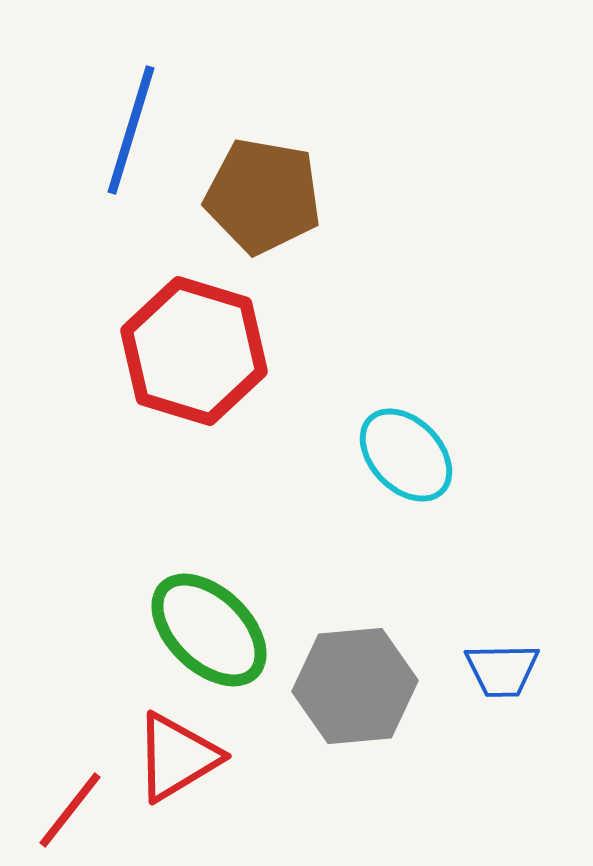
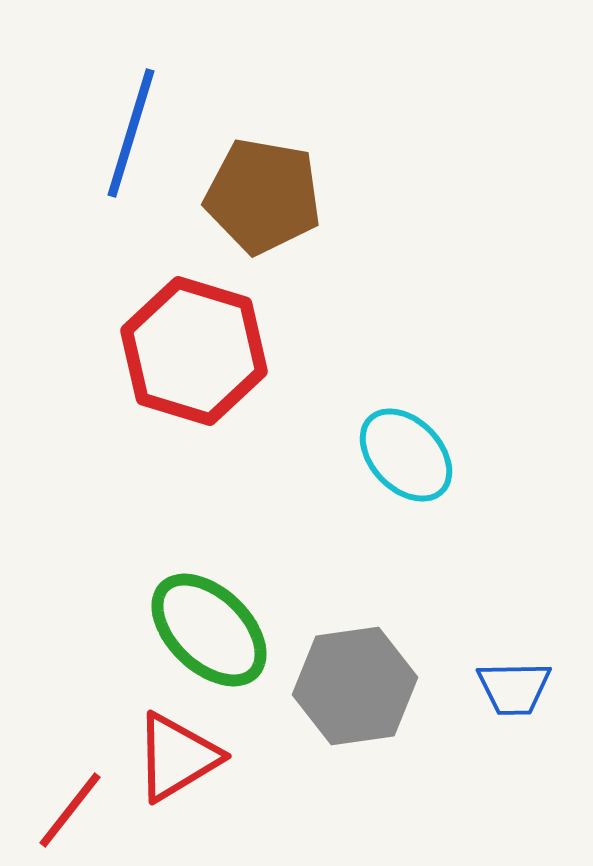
blue line: moved 3 px down
blue trapezoid: moved 12 px right, 18 px down
gray hexagon: rotated 3 degrees counterclockwise
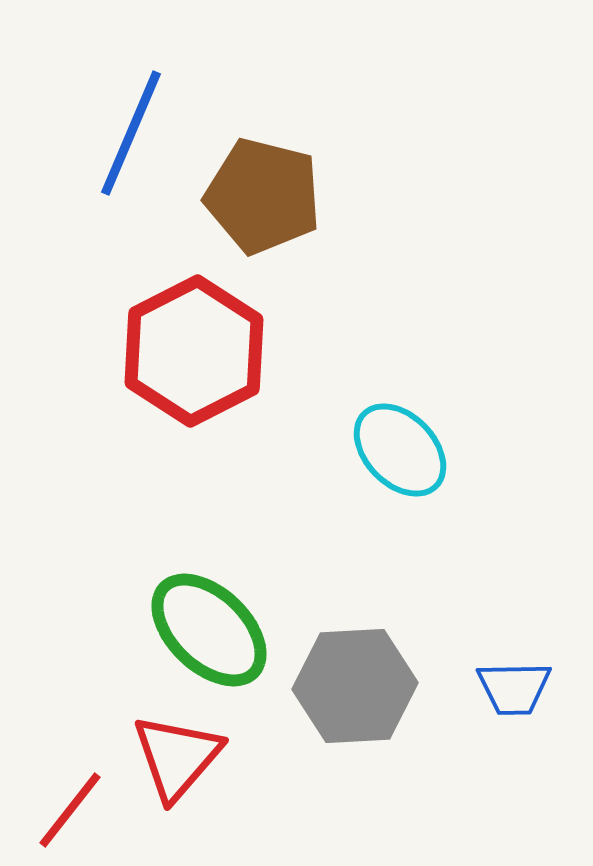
blue line: rotated 6 degrees clockwise
brown pentagon: rotated 4 degrees clockwise
red hexagon: rotated 16 degrees clockwise
cyan ellipse: moved 6 px left, 5 px up
gray hexagon: rotated 5 degrees clockwise
red triangle: rotated 18 degrees counterclockwise
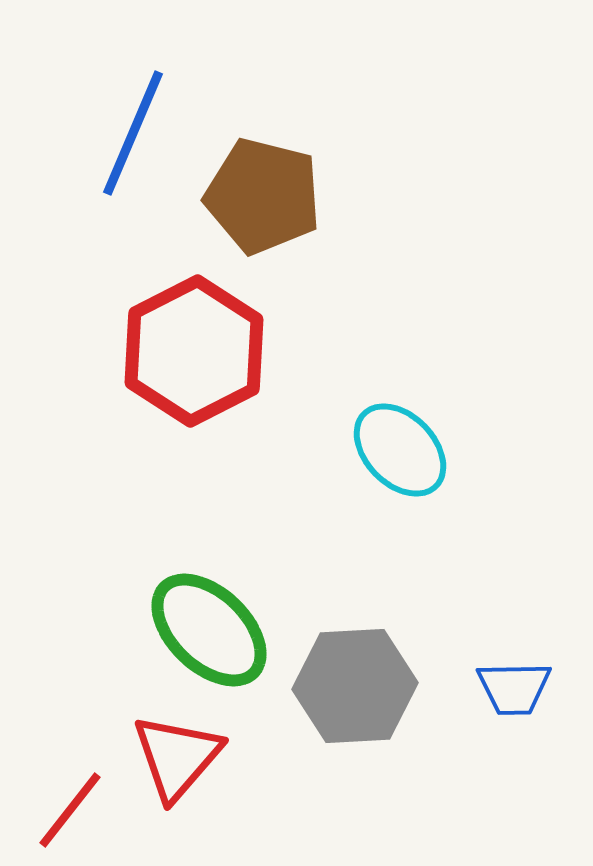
blue line: moved 2 px right
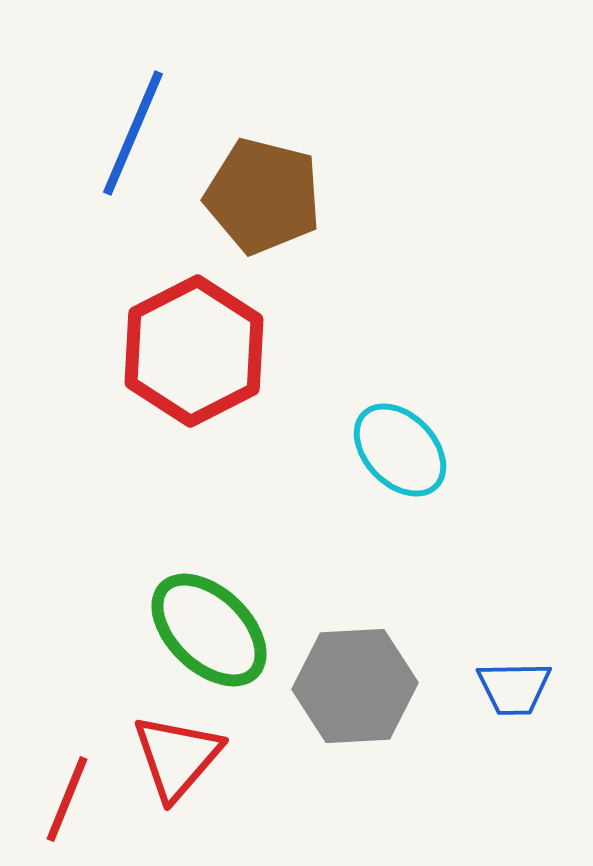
red line: moved 3 px left, 11 px up; rotated 16 degrees counterclockwise
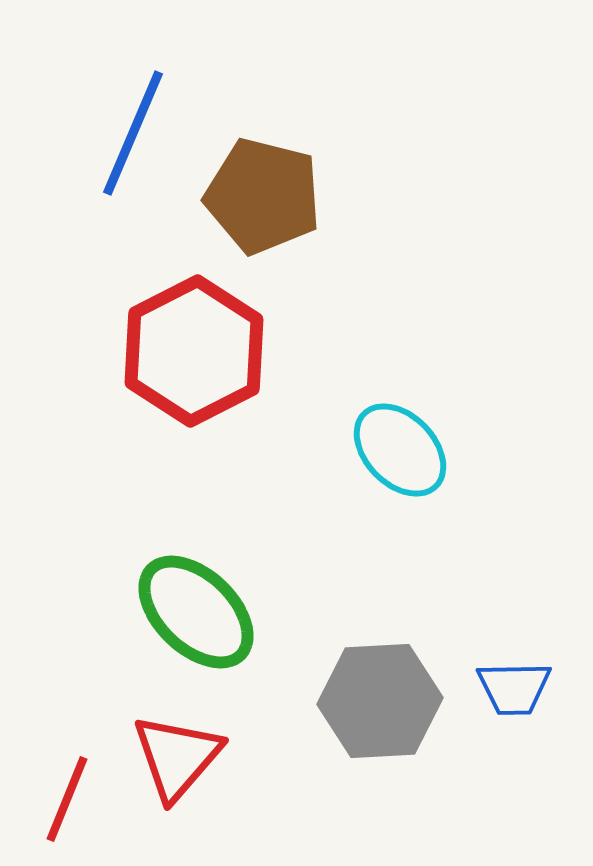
green ellipse: moved 13 px left, 18 px up
gray hexagon: moved 25 px right, 15 px down
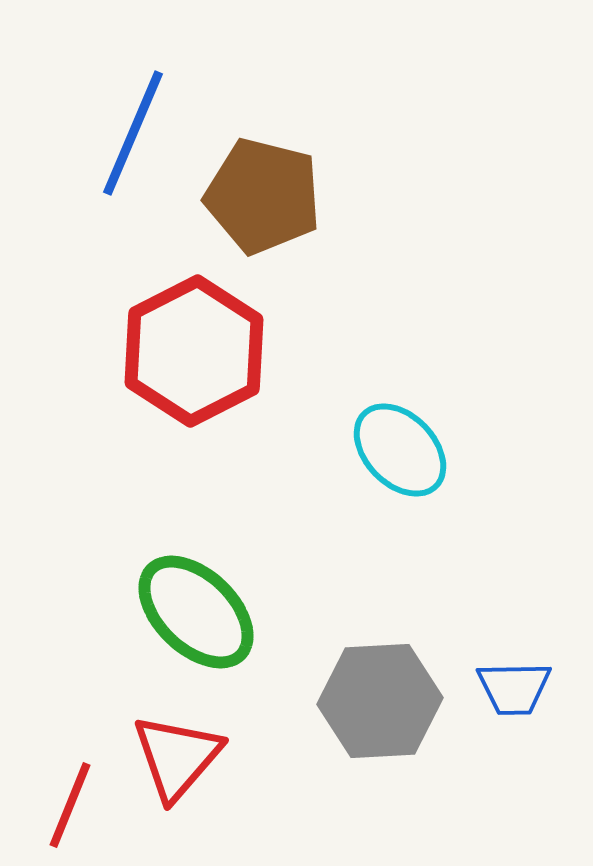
red line: moved 3 px right, 6 px down
